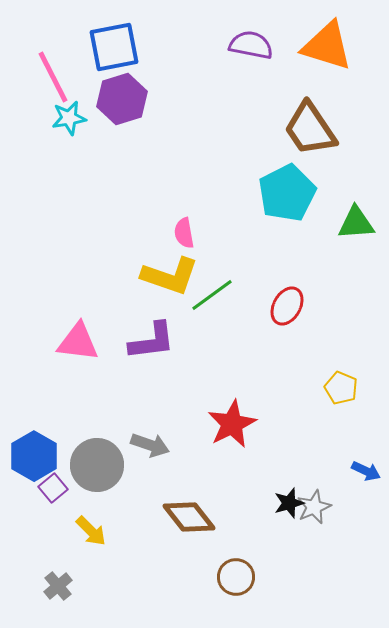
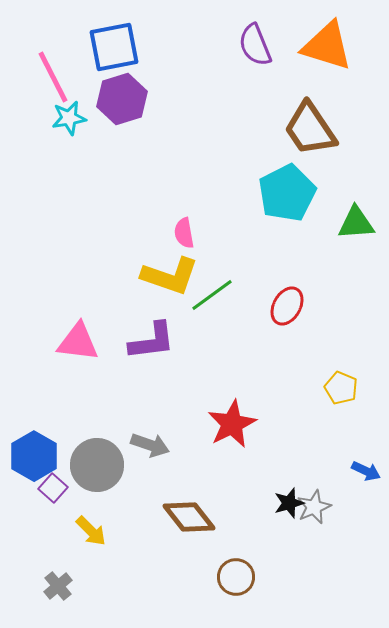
purple semicircle: moved 4 px right; rotated 123 degrees counterclockwise
purple square: rotated 8 degrees counterclockwise
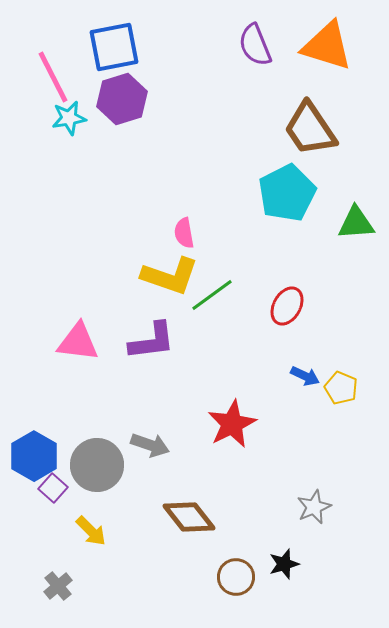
blue arrow: moved 61 px left, 95 px up
black star: moved 5 px left, 61 px down
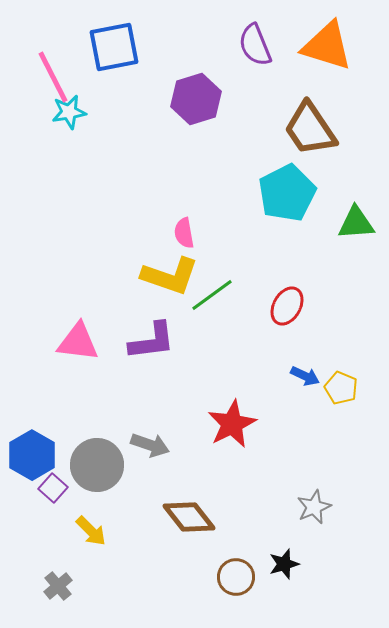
purple hexagon: moved 74 px right
cyan star: moved 6 px up
blue hexagon: moved 2 px left, 1 px up
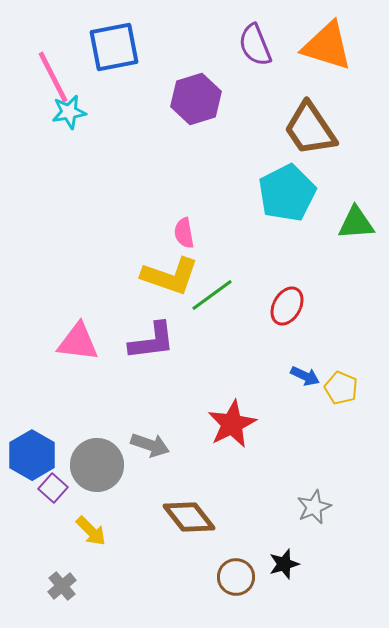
gray cross: moved 4 px right
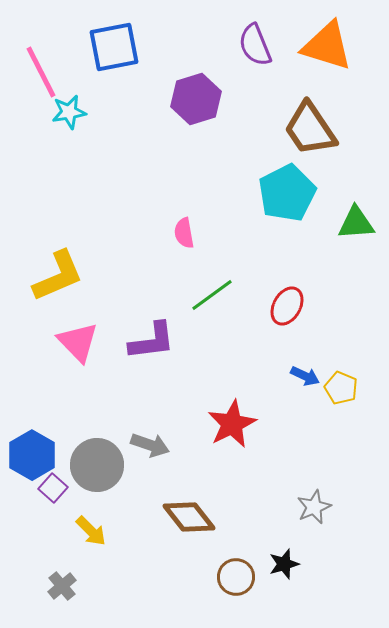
pink line: moved 12 px left, 5 px up
yellow L-shape: moved 112 px left; rotated 42 degrees counterclockwise
pink triangle: rotated 39 degrees clockwise
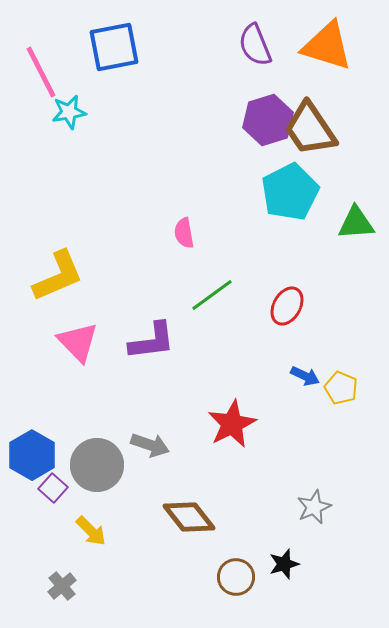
purple hexagon: moved 72 px right, 21 px down
cyan pentagon: moved 3 px right, 1 px up
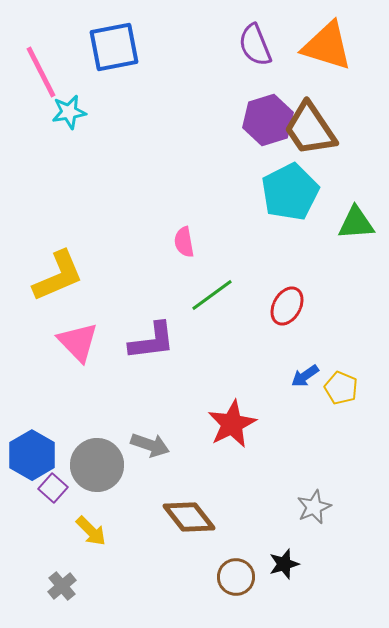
pink semicircle: moved 9 px down
blue arrow: rotated 120 degrees clockwise
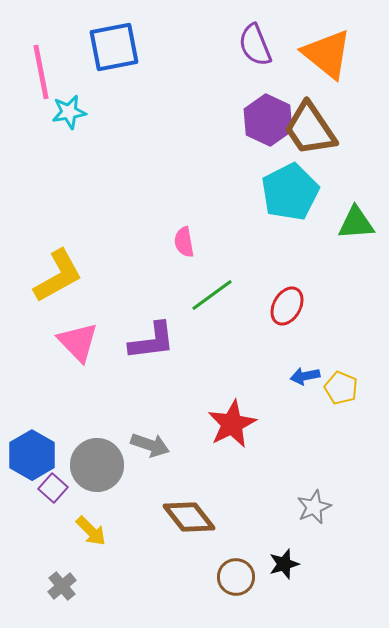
orange triangle: moved 8 px down; rotated 22 degrees clockwise
pink line: rotated 16 degrees clockwise
purple hexagon: rotated 18 degrees counterclockwise
yellow L-shape: rotated 6 degrees counterclockwise
blue arrow: rotated 24 degrees clockwise
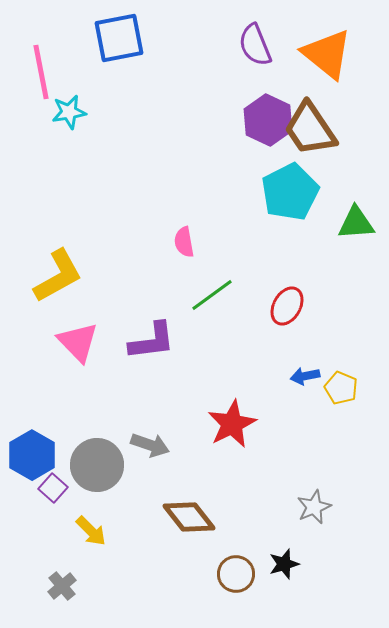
blue square: moved 5 px right, 9 px up
brown circle: moved 3 px up
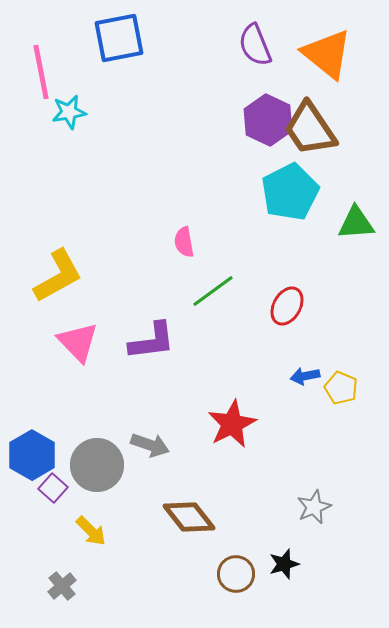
green line: moved 1 px right, 4 px up
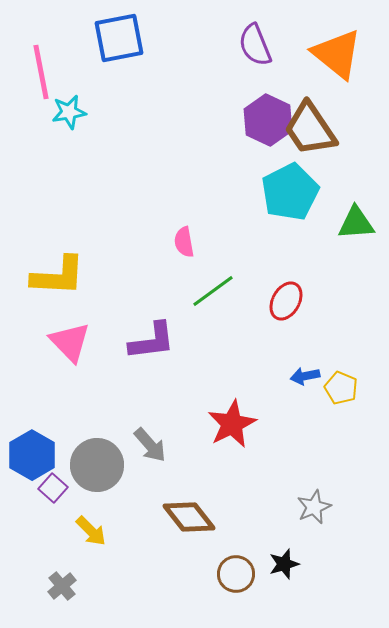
orange triangle: moved 10 px right
yellow L-shape: rotated 32 degrees clockwise
red ellipse: moved 1 px left, 5 px up
pink triangle: moved 8 px left
gray arrow: rotated 30 degrees clockwise
